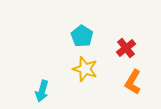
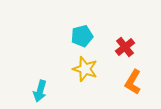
cyan pentagon: rotated 25 degrees clockwise
red cross: moved 1 px left, 1 px up
cyan arrow: moved 2 px left
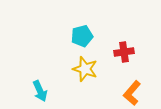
red cross: moved 1 px left, 5 px down; rotated 30 degrees clockwise
orange L-shape: moved 1 px left, 11 px down; rotated 10 degrees clockwise
cyan arrow: rotated 40 degrees counterclockwise
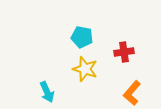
cyan pentagon: moved 1 px down; rotated 25 degrees clockwise
cyan arrow: moved 7 px right, 1 px down
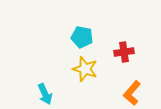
cyan arrow: moved 2 px left, 2 px down
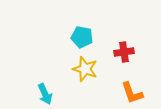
orange L-shape: rotated 60 degrees counterclockwise
